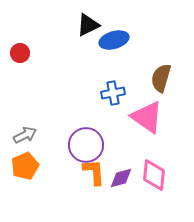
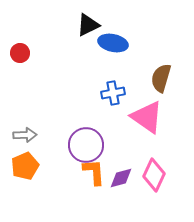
blue ellipse: moved 1 px left, 3 px down; rotated 28 degrees clockwise
gray arrow: rotated 25 degrees clockwise
pink diamond: rotated 20 degrees clockwise
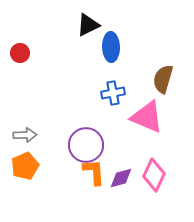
blue ellipse: moved 2 px left, 4 px down; rotated 76 degrees clockwise
brown semicircle: moved 2 px right, 1 px down
pink triangle: rotated 12 degrees counterclockwise
